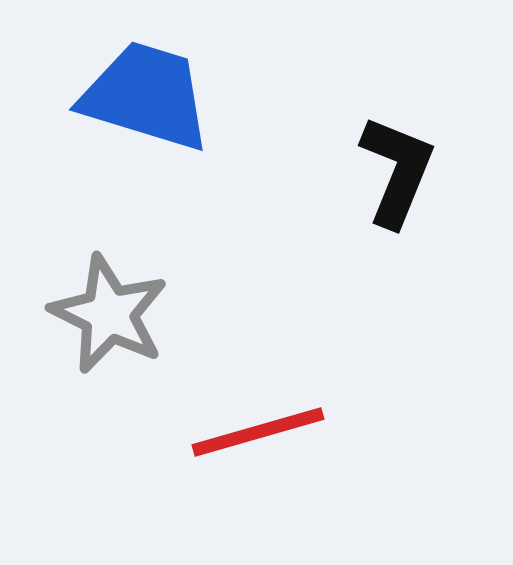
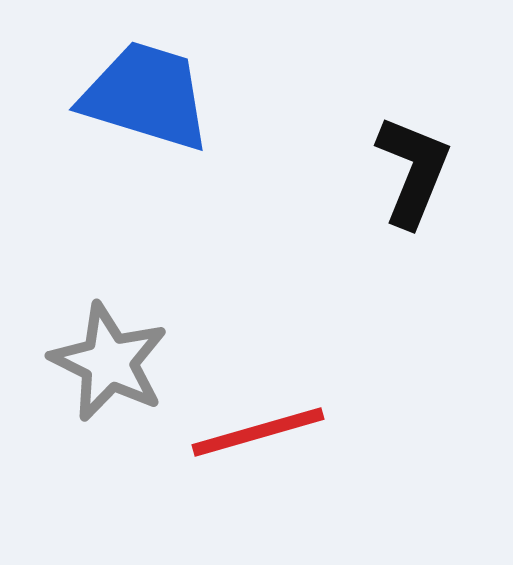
black L-shape: moved 16 px right
gray star: moved 48 px down
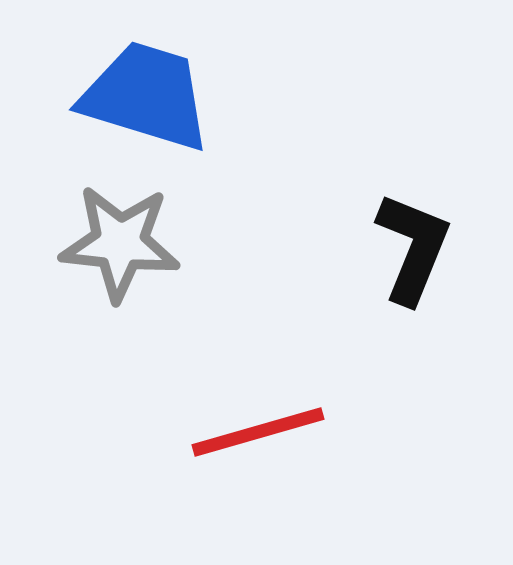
black L-shape: moved 77 px down
gray star: moved 11 px right, 119 px up; rotated 20 degrees counterclockwise
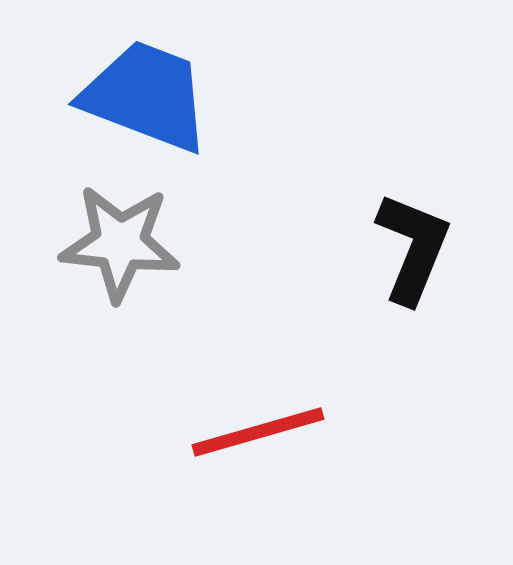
blue trapezoid: rotated 4 degrees clockwise
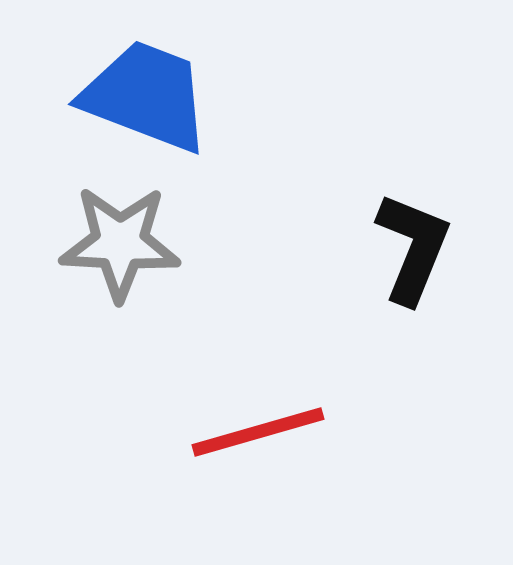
gray star: rotated 3 degrees counterclockwise
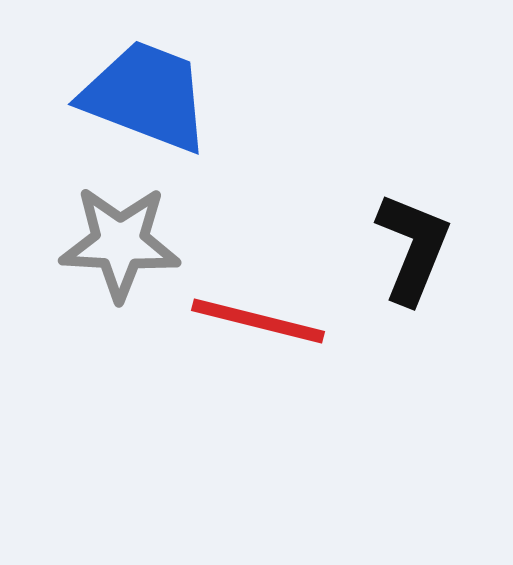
red line: moved 111 px up; rotated 30 degrees clockwise
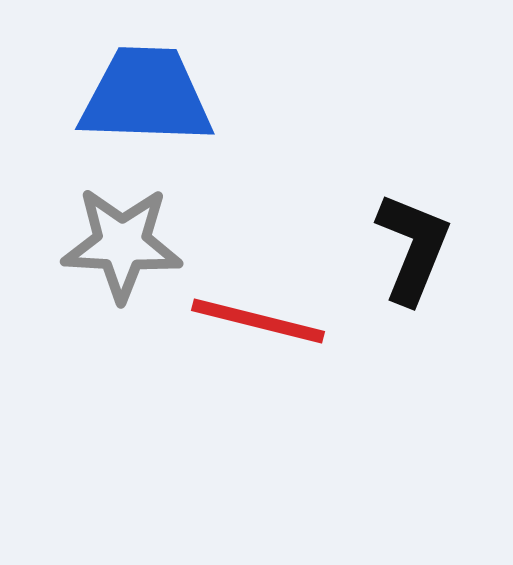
blue trapezoid: rotated 19 degrees counterclockwise
gray star: moved 2 px right, 1 px down
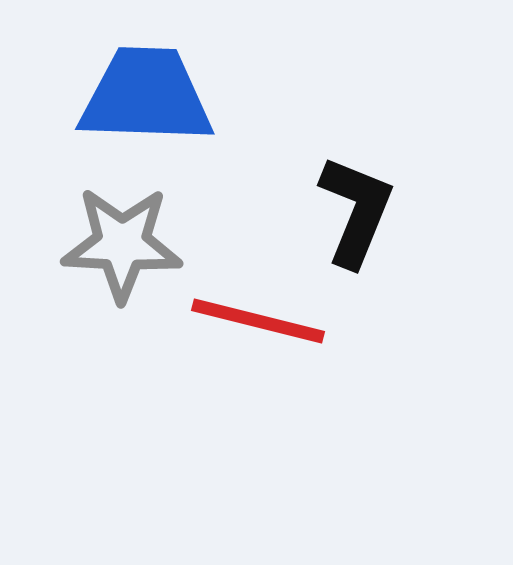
black L-shape: moved 57 px left, 37 px up
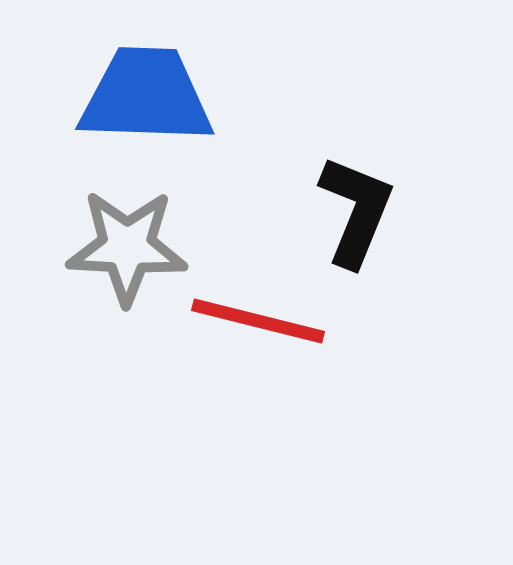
gray star: moved 5 px right, 3 px down
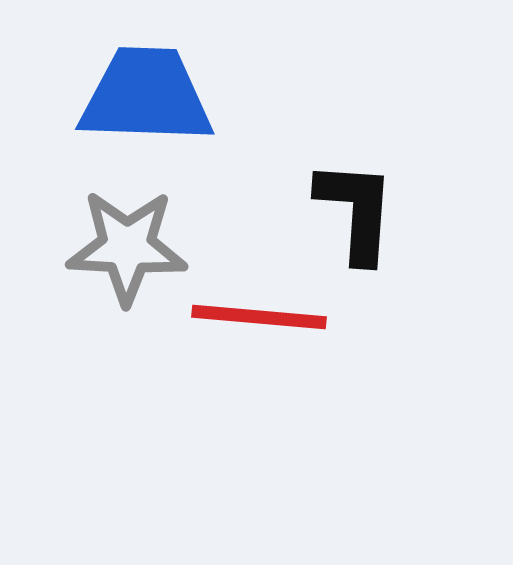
black L-shape: rotated 18 degrees counterclockwise
red line: moved 1 px right, 4 px up; rotated 9 degrees counterclockwise
